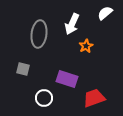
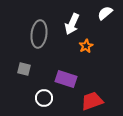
gray square: moved 1 px right
purple rectangle: moved 1 px left
red trapezoid: moved 2 px left, 3 px down
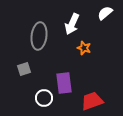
gray ellipse: moved 2 px down
orange star: moved 2 px left, 2 px down; rotated 24 degrees counterclockwise
gray square: rotated 32 degrees counterclockwise
purple rectangle: moved 2 px left, 4 px down; rotated 65 degrees clockwise
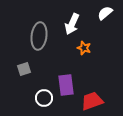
purple rectangle: moved 2 px right, 2 px down
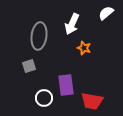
white semicircle: moved 1 px right
gray square: moved 5 px right, 3 px up
red trapezoid: rotated 150 degrees counterclockwise
